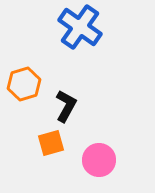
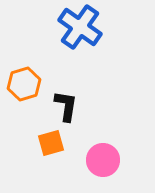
black L-shape: rotated 20 degrees counterclockwise
pink circle: moved 4 px right
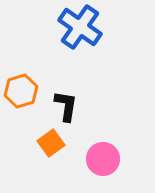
orange hexagon: moved 3 px left, 7 px down
orange square: rotated 20 degrees counterclockwise
pink circle: moved 1 px up
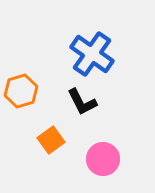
blue cross: moved 12 px right, 27 px down
black L-shape: moved 16 px right, 4 px up; rotated 144 degrees clockwise
orange square: moved 3 px up
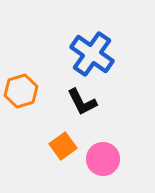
orange square: moved 12 px right, 6 px down
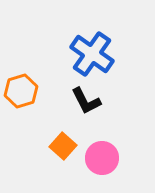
black L-shape: moved 4 px right, 1 px up
orange square: rotated 12 degrees counterclockwise
pink circle: moved 1 px left, 1 px up
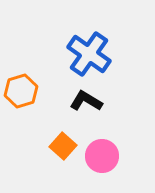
blue cross: moved 3 px left
black L-shape: rotated 148 degrees clockwise
pink circle: moved 2 px up
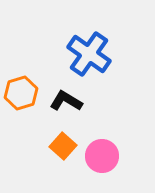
orange hexagon: moved 2 px down
black L-shape: moved 20 px left
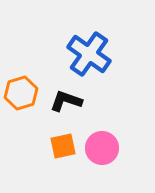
black L-shape: rotated 12 degrees counterclockwise
orange square: rotated 36 degrees clockwise
pink circle: moved 8 px up
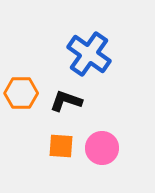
orange hexagon: rotated 16 degrees clockwise
orange square: moved 2 px left; rotated 16 degrees clockwise
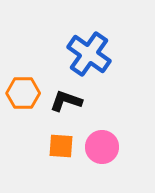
orange hexagon: moved 2 px right
pink circle: moved 1 px up
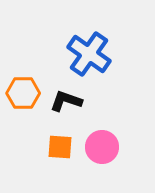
orange square: moved 1 px left, 1 px down
